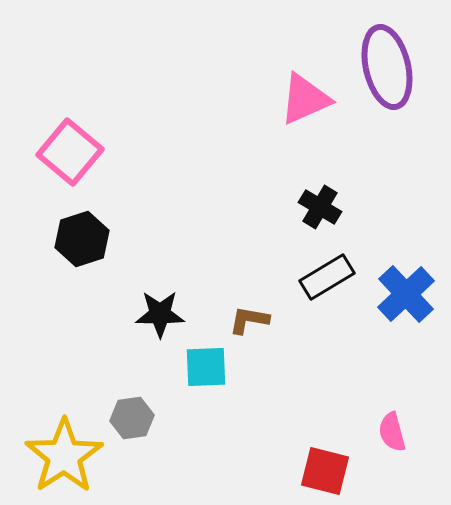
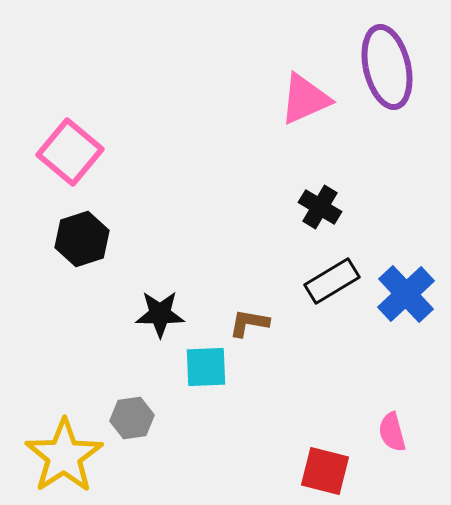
black rectangle: moved 5 px right, 4 px down
brown L-shape: moved 3 px down
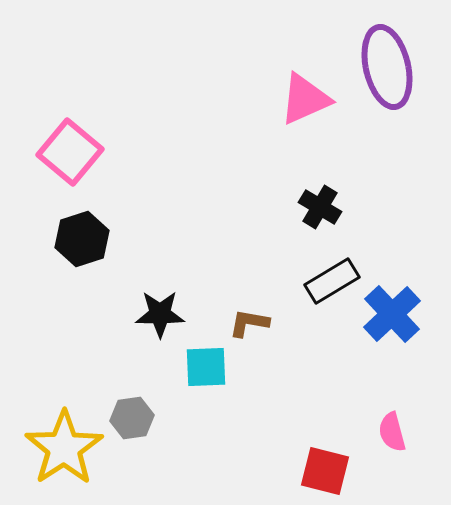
blue cross: moved 14 px left, 20 px down
yellow star: moved 8 px up
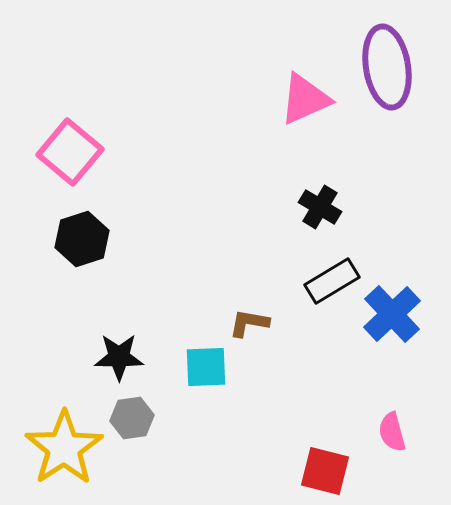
purple ellipse: rotated 4 degrees clockwise
black star: moved 41 px left, 43 px down
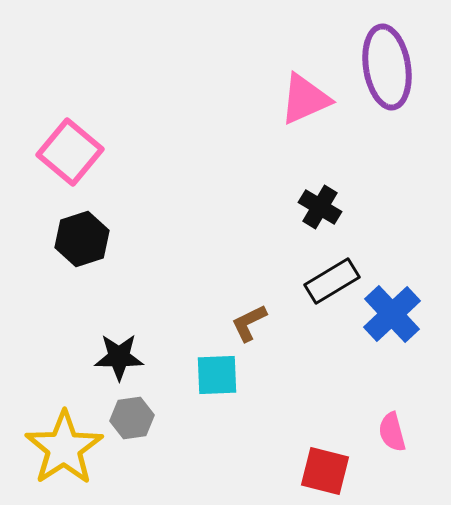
brown L-shape: rotated 36 degrees counterclockwise
cyan square: moved 11 px right, 8 px down
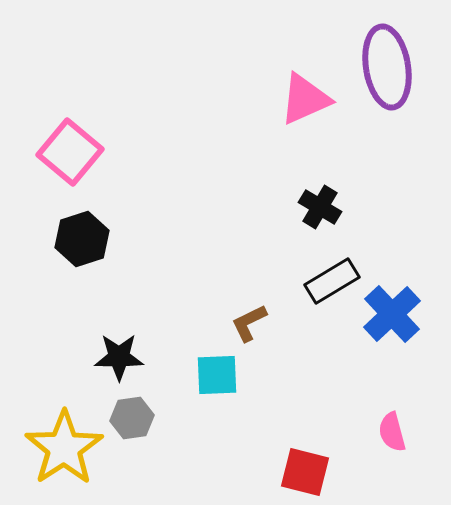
red square: moved 20 px left, 1 px down
